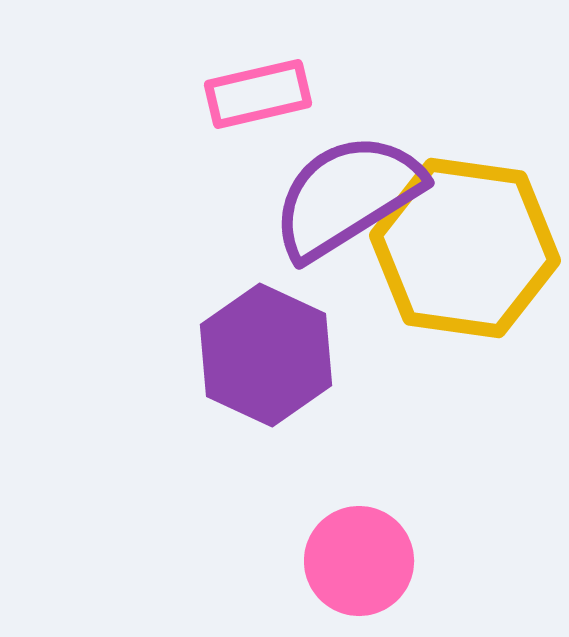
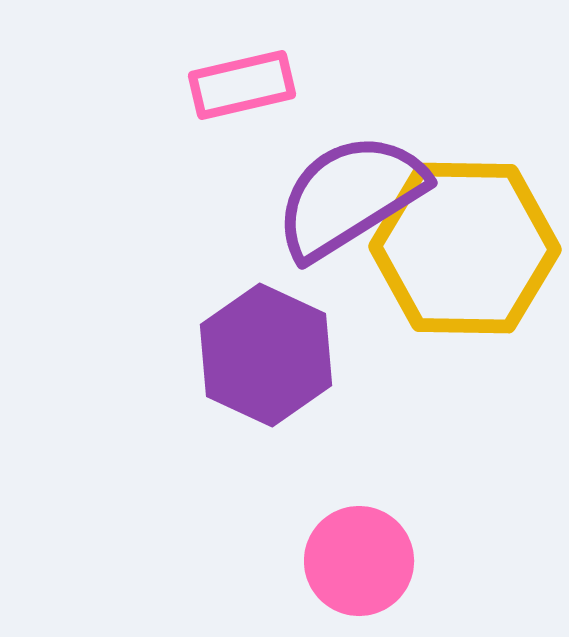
pink rectangle: moved 16 px left, 9 px up
purple semicircle: moved 3 px right
yellow hexagon: rotated 7 degrees counterclockwise
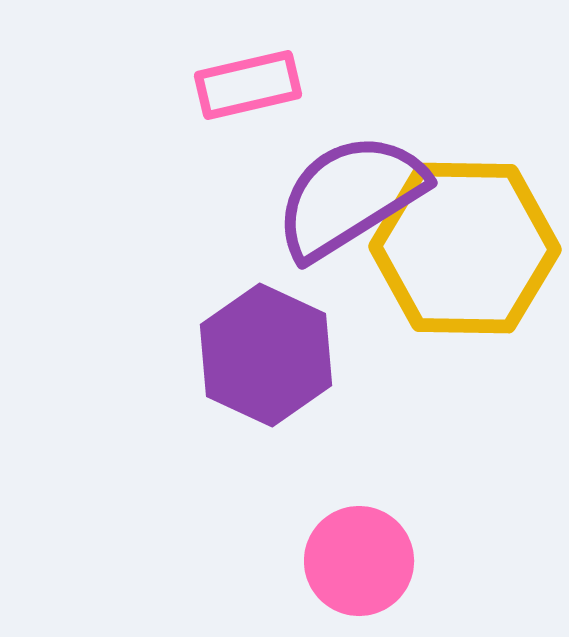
pink rectangle: moved 6 px right
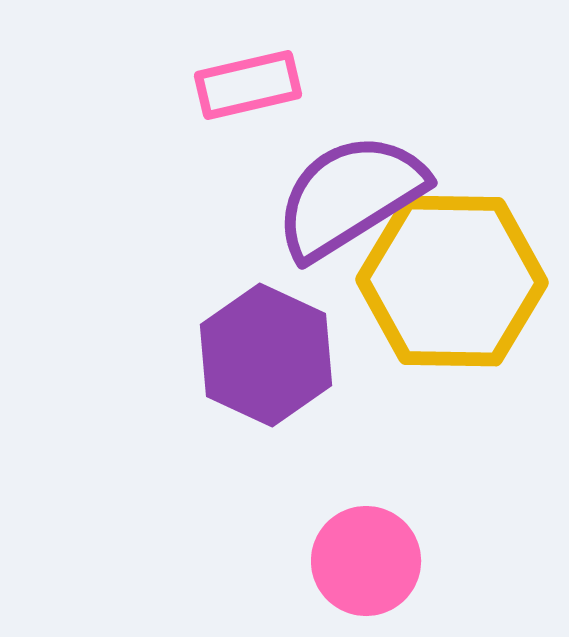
yellow hexagon: moved 13 px left, 33 px down
pink circle: moved 7 px right
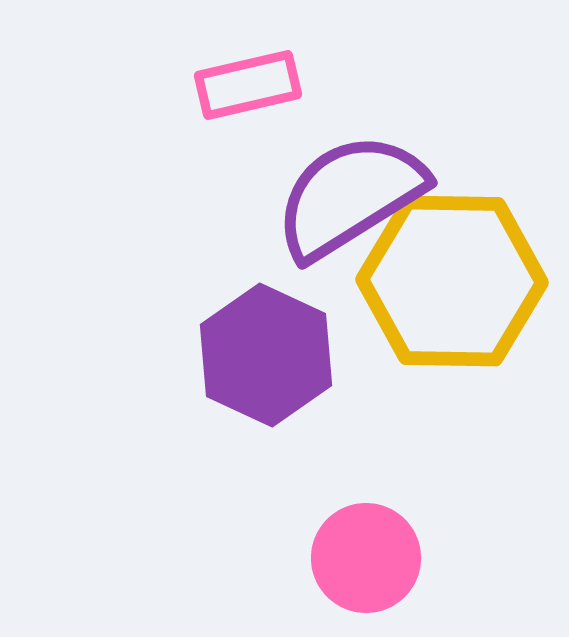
pink circle: moved 3 px up
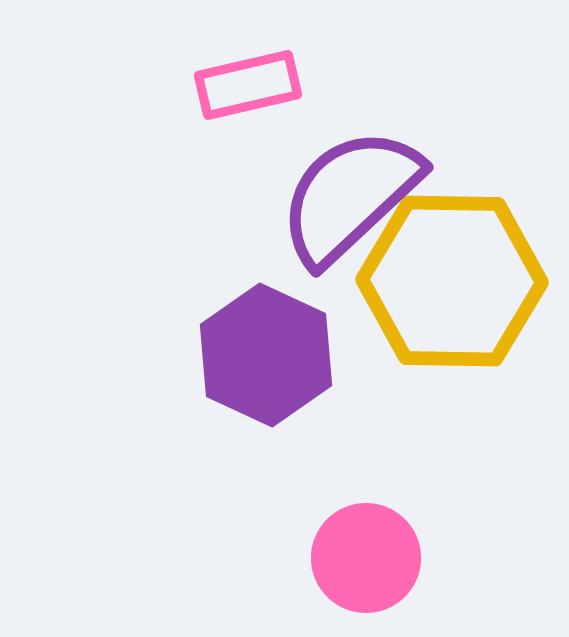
purple semicircle: rotated 11 degrees counterclockwise
